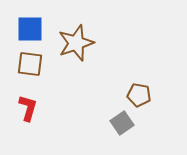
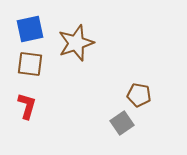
blue square: rotated 12 degrees counterclockwise
red L-shape: moved 1 px left, 2 px up
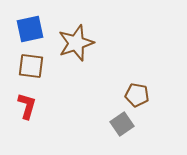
brown square: moved 1 px right, 2 px down
brown pentagon: moved 2 px left
gray square: moved 1 px down
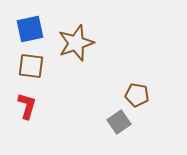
gray square: moved 3 px left, 2 px up
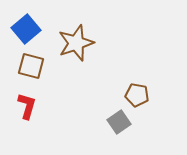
blue square: moved 4 px left; rotated 28 degrees counterclockwise
brown square: rotated 8 degrees clockwise
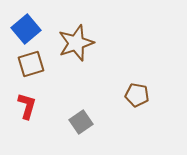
brown square: moved 2 px up; rotated 32 degrees counterclockwise
gray square: moved 38 px left
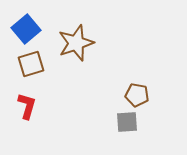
gray square: moved 46 px right; rotated 30 degrees clockwise
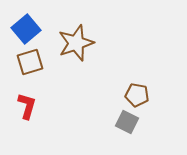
brown square: moved 1 px left, 2 px up
gray square: rotated 30 degrees clockwise
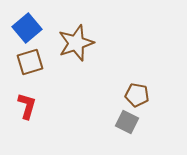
blue square: moved 1 px right, 1 px up
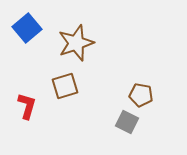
brown square: moved 35 px right, 24 px down
brown pentagon: moved 4 px right
